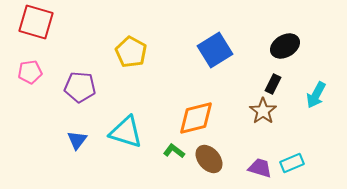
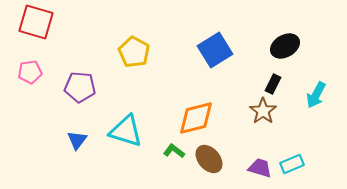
yellow pentagon: moved 3 px right
cyan triangle: moved 1 px up
cyan rectangle: moved 1 px down
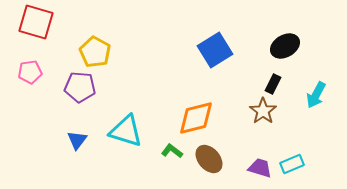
yellow pentagon: moved 39 px left
green L-shape: moved 2 px left
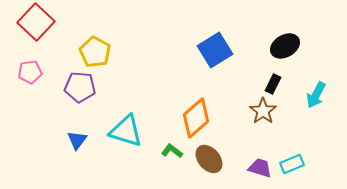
red square: rotated 27 degrees clockwise
orange diamond: rotated 27 degrees counterclockwise
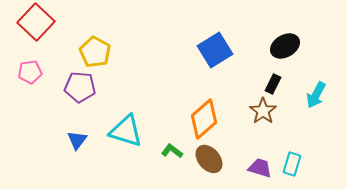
orange diamond: moved 8 px right, 1 px down
cyan rectangle: rotated 50 degrees counterclockwise
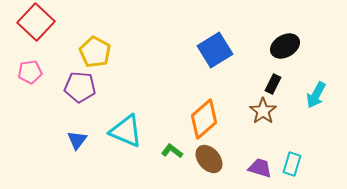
cyan triangle: rotated 6 degrees clockwise
